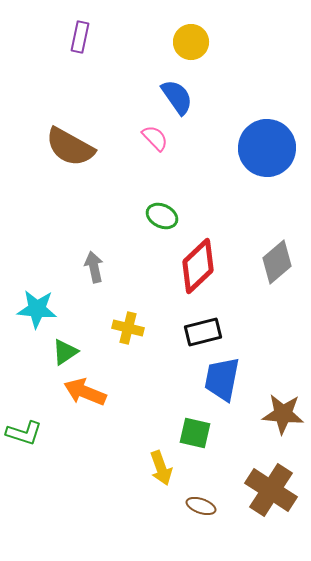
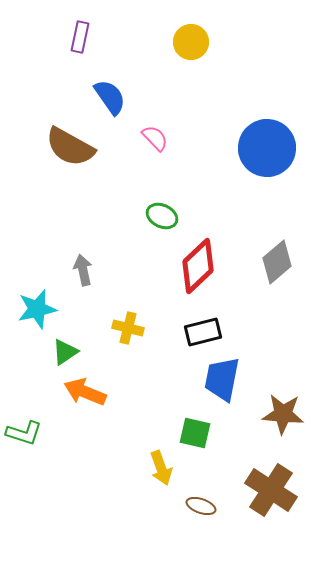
blue semicircle: moved 67 px left
gray arrow: moved 11 px left, 3 px down
cyan star: rotated 18 degrees counterclockwise
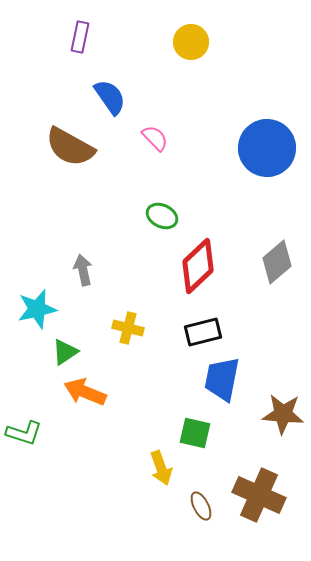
brown cross: moved 12 px left, 5 px down; rotated 9 degrees counterclockwise
brown ellipse: rotated 44 degrees clockwise
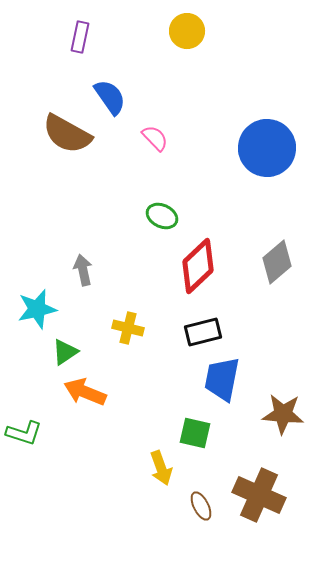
yellow circle: moved 4 px left, 11 px up
brown semicircle: moved 3 px left, 13 px up
